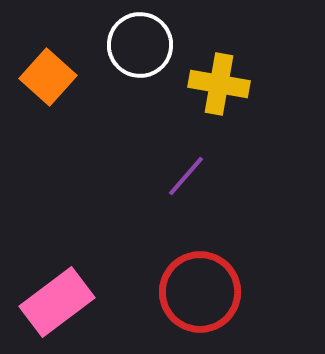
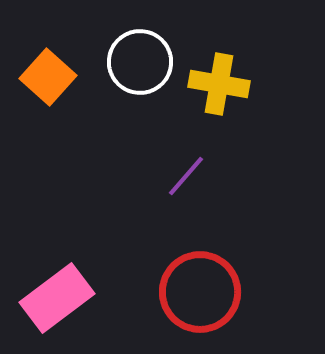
white circle: moved 17 px down
pink rectangle: moved 4 px up
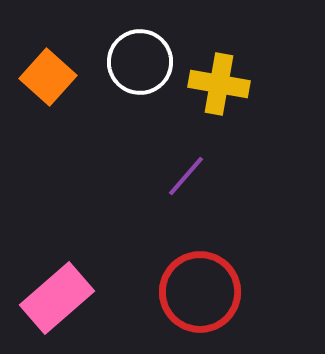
pink rectangle: rotated 4 degrees counterclockwise
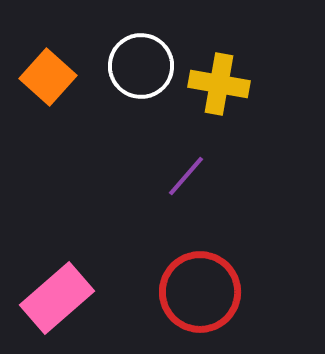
white circle: moved 1 px right, 4 px down
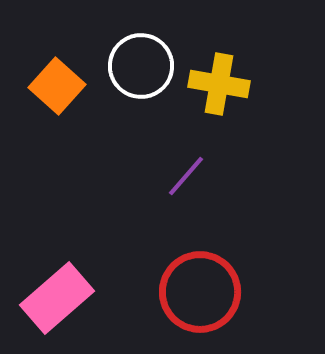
orange square: moved 9 px right, 9 px down
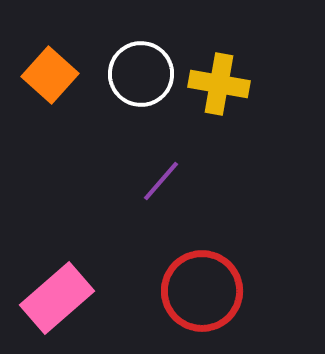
white circle: moved 8 px down
orange square: moved 7 px left, 11 px up
purple line: moved 25 px left, 5 px down
red circle: moved 2 px right, 1 px up
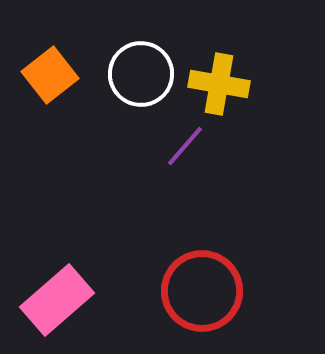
orange square: rotated 10 degrees clockwise
purple line: moved 24 px right, 35 px up
pink rectangle: moved 2 px down
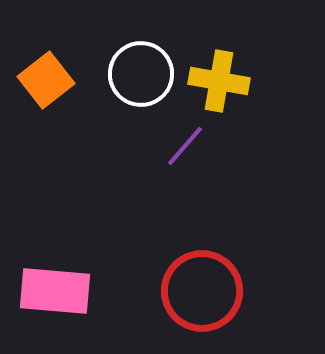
orange square: moved 4 px left, 5 px down
yellow cross: moved 3 px up
pink rectangle: moved 2 px left, 9 px up; rotated 46 degrees clockwise
